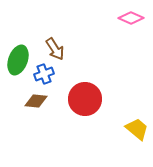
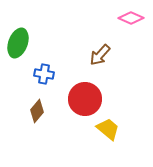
brown arrow: moved 45 px right, 6 px down; rotated 75 degrees clockwise
green ellipse: moved 17 px up
blue cross: rotated 30 degrees clockwise
brown diamond: moved 1 px right, 10 px down; rotated 55 degrees counterclockwise
yellow trapezoid: moved 29 px left
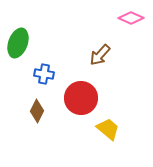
red circle: moved 4 px left, 1 px up
brown diamond: rotated 15 degrees counterclockwise
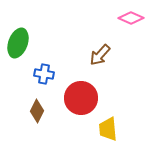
yellow trapezoid: rotated 135 degrees counterclockwise
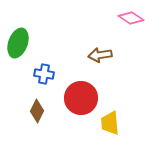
pink diamond: rotated 10 degrees clockwise
brown arrow: rotated 40 degrees clockwise
yellow trapezoid: moved 2 px right, 6 px up
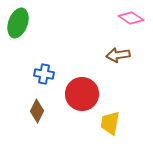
green ellipse: moved 20 px up
brown arrow: moved 18 px right
red circle: moved 1 px right, 4 px up
yellow trapezoid: rotated 15 degrees clockwise
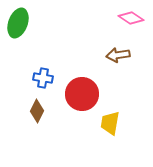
blue cross: moved 1 px left, 4 px down
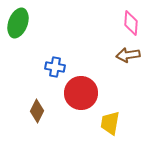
pink diamond: moved 5 px down; rotated 60 degrees clockwise
brown arrow: moved 10 px right
blue cross: moved 12 px right, 11 px up
red circle: moved 1 px left, 1 px up
